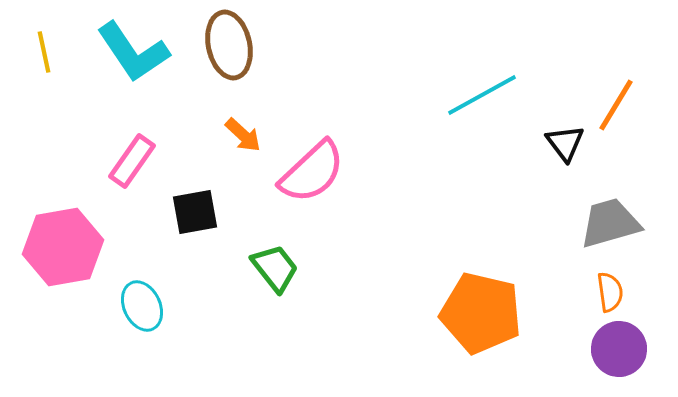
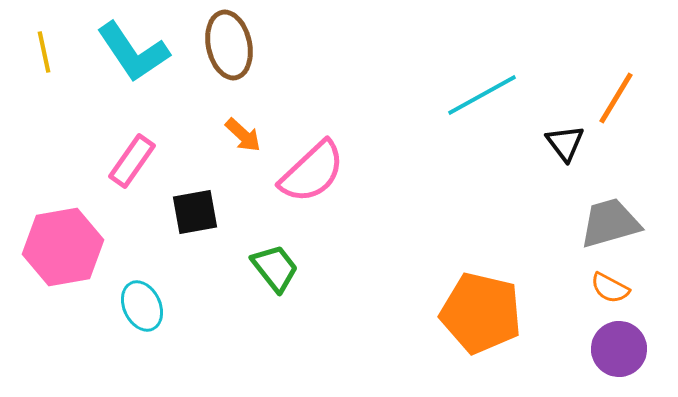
orange line: moved 7 px up
orange semicircle: moved 4 px up; rotated 126 degrees clockwise
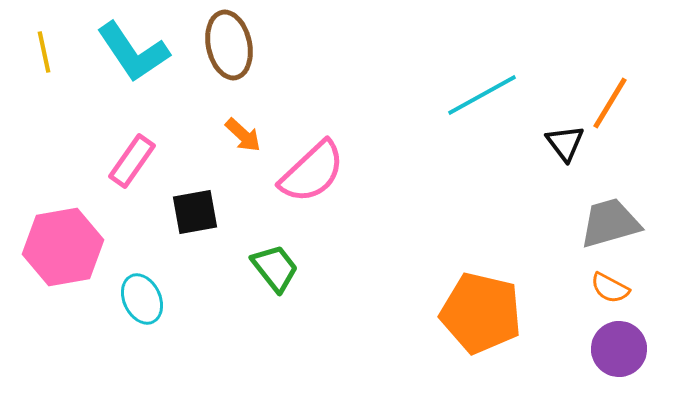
orange line: moved 6 px left, 5 px down
cyan ellipse: moved 7 px up
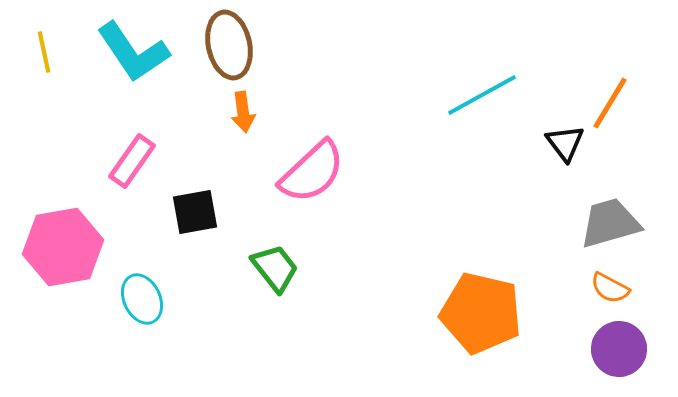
orange arrow: moved 23 px up; rotated 39 degrees clockwise
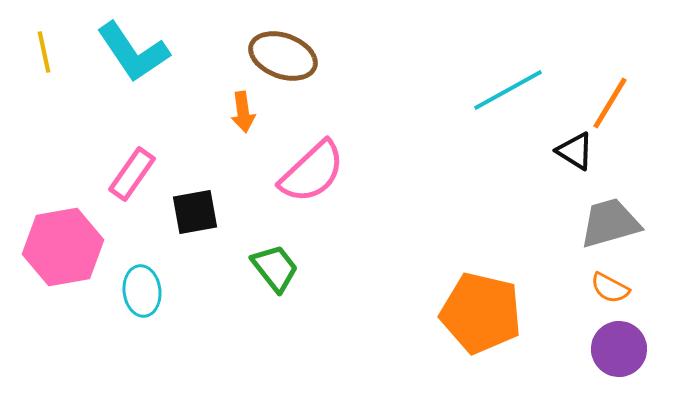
brown ellipse: moved 54 px right, 11 px down; rotated 58 degrees counterclockwise
cyan line: moved 26 px right, 5 px up
black triangle: moved 10 px right, 8 px down; rotated 21 degrees counterclockwise
pink rectangle: moved 13 px down
cyan ellipse: moved 8 px up; rotated 18 degrees clockwise
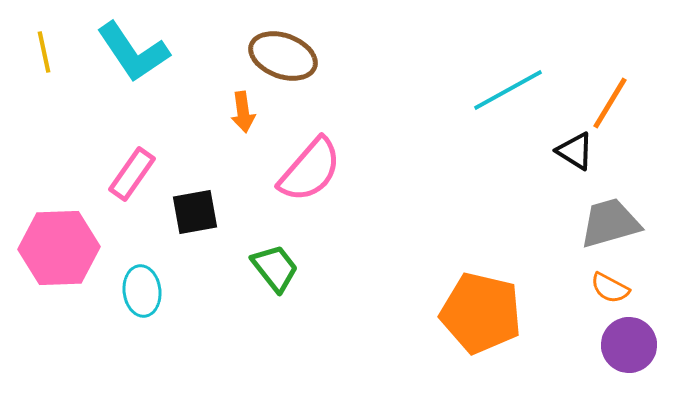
pink semicircle: moved 2 px left, 2 px up; rotated 6 degrees counterclockwise
pink hexagon: moved 4 px left, 1 px down; rotated 8 degrees clockwise
purple circle: moved 10 px right, 4 px up
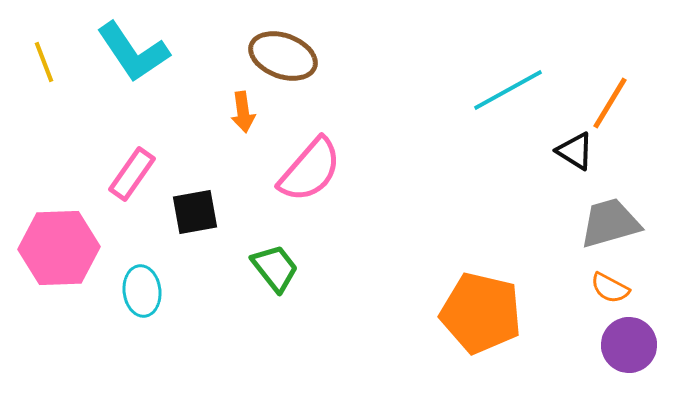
yellow line: moved 10 px down; rotated 9 degrees counterclockwise
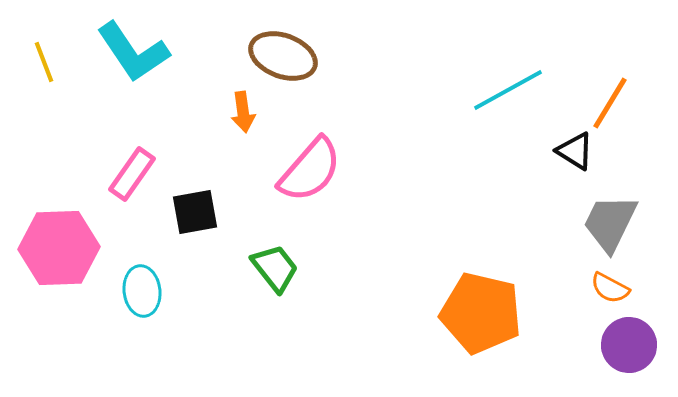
gray trapezoid: rotated 48 degrees counterclockwise
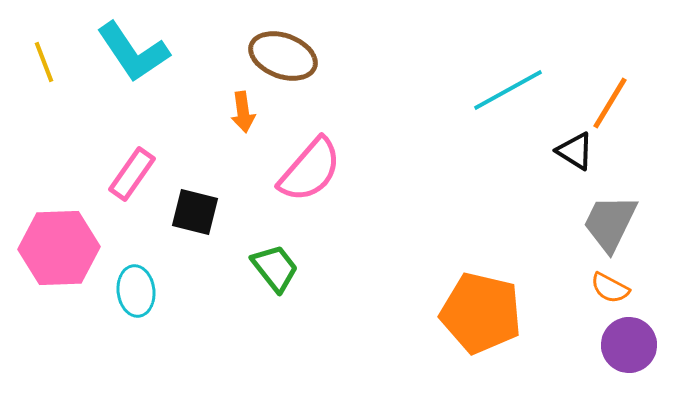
black square: rotated 24 degrees clockwise
cyan ellipse: moved 6 px left
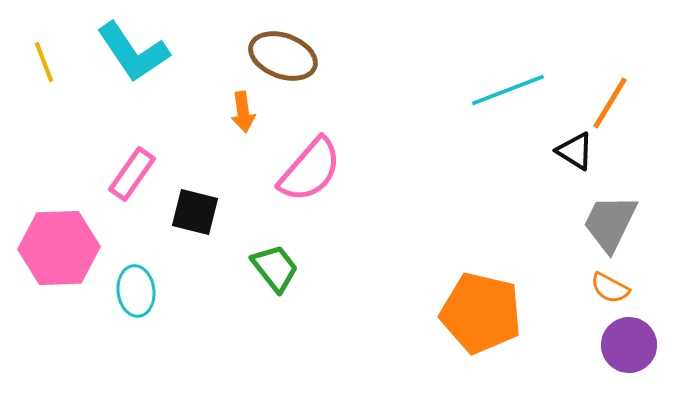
cyan line: rotated 8 degrees clockwise
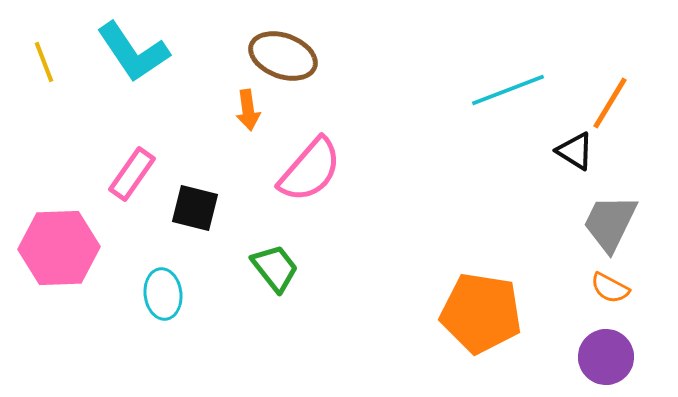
orange arrow: moved 5 px right, 2 px up
black square: moved 4 px up
cyan ellipse: moved 27 px right, 3 px down
orange pentagon: rotated 4 degrees counterclockwise
purple circle: moved 23 px left, 12 px down
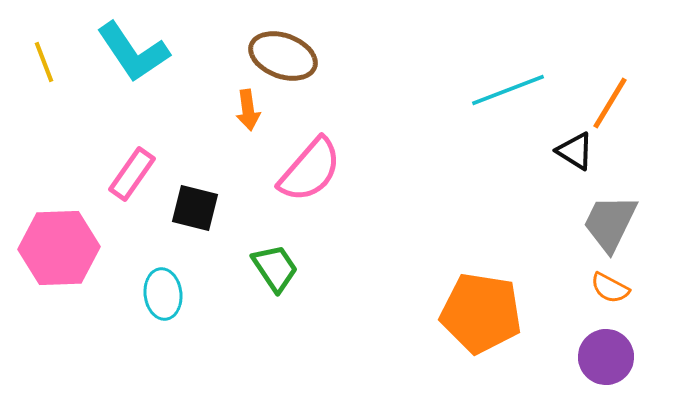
green trapezoid: rotated 4 degrees clockwise
